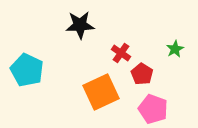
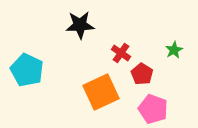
green star: moved 1 px left, 1 px down
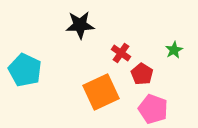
cyan pentagon: moved 2 px left
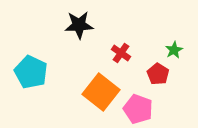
black star: moved 1 px left
cyan pentagon: moved 6 px right, 2 px down
red pentagon: moved 16 px right
orange square: rotated 27 degrees counterclockwise
pink pentagon: moved 15 px left
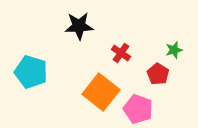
black star: moved 1 px down
green star: rotated 12 degrees clockwise
cyan pentagon: rotated 8 degrees counterclockwise
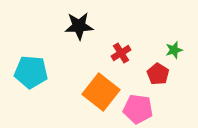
red cross: rotated 24 degrees clockwise
cyan pentagon: rotated 12 degrees counterclockwise
pink pentagon: rotated 12 degrees counterclockwise
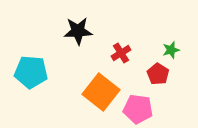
black star: moved 1 px left, 5 px down
green star: moved 3 px left
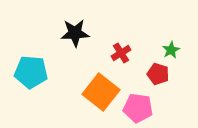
black star: moved 3 px left, 2 px down
green star: rotated 12 degrees counterclockwise
red pentagon: rotated 15 degrees counterclockwise
pink pentagon: moved 1 px up
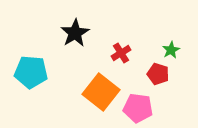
black star: rotated 28 degrees counterclockwise
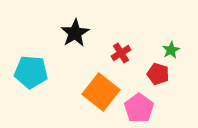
pink pentagon: moved 1 px right; rotated 28 degrees clockwise
